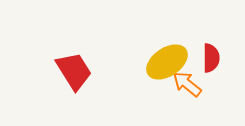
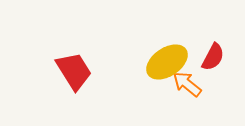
red semicircle: moved 2 px right, 1 px up; rotated 28 degrees clockwise
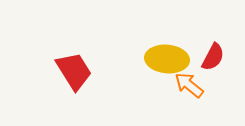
yellow ellipse: moved 3 px up; rotated 39 degrees clockwise
orange arrow: moved 2 px right, 1 px down
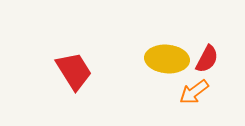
red semicircle: moved 6 px left, 2 px down
orange arrow: moved 5 px right, 7 px down; rotated 76 degrees counterclockwise
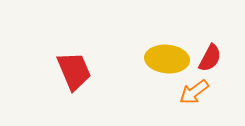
red semicircle: moved 3 px right, 1 px up
red trapezoid: rotated 9 degrees clockwise
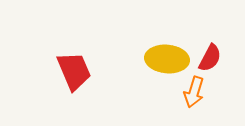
orange arrow: rotated 36 degrees counterclockwise
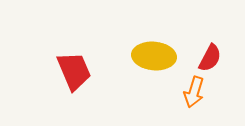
yellow ellipse: moved 13 px left, 3 px up
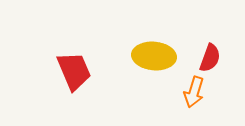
red semicircle: rotated 8 degrees counterclockwise
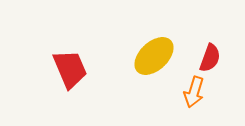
yellow ellipse: rotated 48 degrees counterclockwise
red trapezoid: moved 4 px left, 2 px up
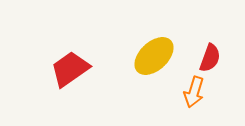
red trapezoid: rotated 102 degrees counterclockwise
